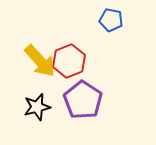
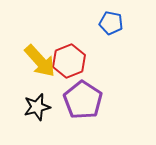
blue pentagon: moved 3 px down
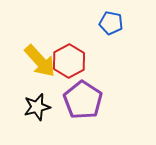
red hexagon: rotated 8 degrees counterclockwise
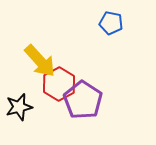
red hexagon: moved 10 px left, 23 px down
black star: moved 18 px left
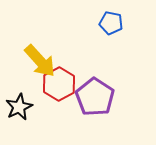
purple pentagon: moved 12 px right, 3 px up
black star: rotated 12 degrees counterclockwise
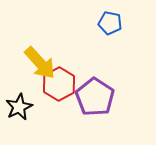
blue pentagon: moved 1 px left
yellow arrow: moved 2 px down
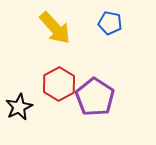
yellow arrow: moved 15 px right, 35 px up
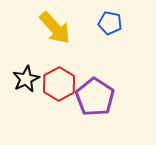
black star: moved 7 px right, 28 px up
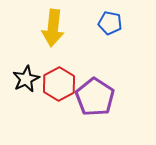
yellow arrow: moved 2 px left; rotated 48 degrees clockwise
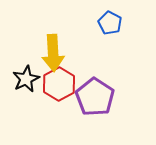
blue pentagon: rotated 15 degrees clockwise
yellow arrow: moved 25 px down; rotated 9 degrees counterclockwise
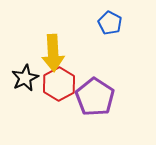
black star: moved 1 px left, 1 px up
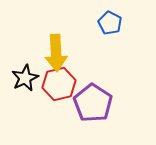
yellow arrow: moved 3 px right
red hexagon: rotated 16 degrees clockwise
purple pentagon: moved 2 px left, 6 px down
